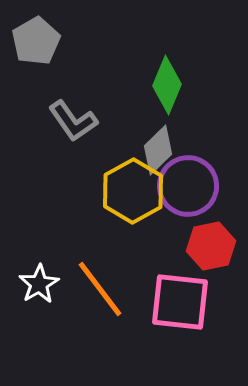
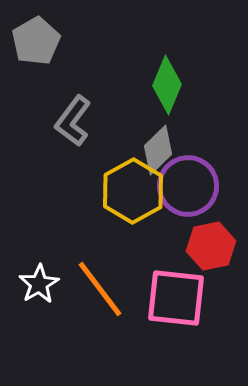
gray L-shape: rotated 72 degrees clockwise
pink square: moved 4 px left, 4 px up
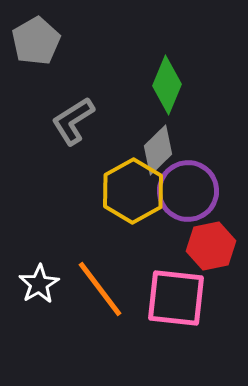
gray L-shape: rotated 21 degrees clockwise
purple circle: moved 5 px down
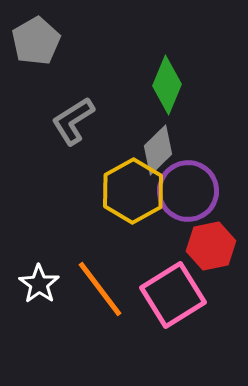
white star: rotated 6 degrees counterclockwise
pink square: moved 3 px left, 3 px up; rotated 38 degrees counterclockwise
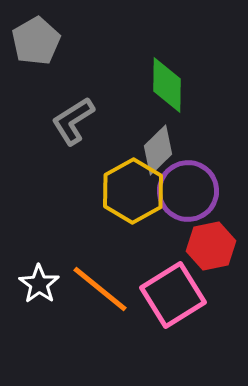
green diamond: rotated 22 degrees counterclockwise
orange line: rotated 14 degrees counterclockwise
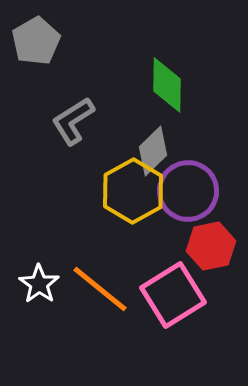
gray diamond: moved 5 px left, 1 px down
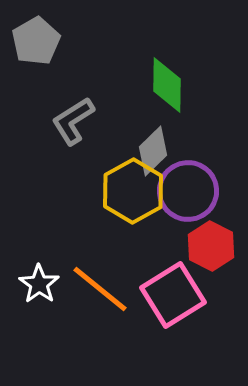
red hexagon: rotated 21 degrees counterclockwise
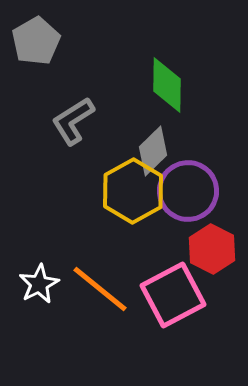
red hexagon: moved 1 px right, 3 px down
white star: rotated 9 degrees clockwise
pink square: rotated 4 degrees clockwise
